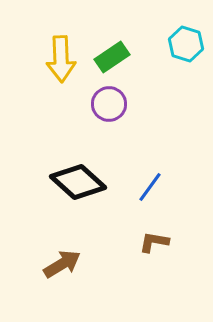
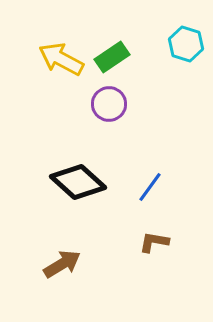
yellow arrow: rotated 120 degrees clockwise
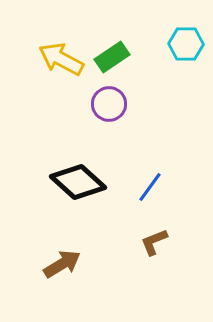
cyan hexagon: rotated 16 degrees counterclockwise
brown L-shape: rotated 32 degrees counterclockwise
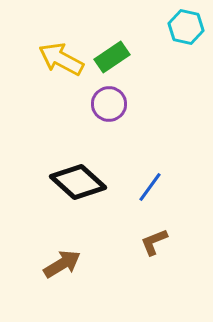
cyan hexagon: moved 17 px up; rotated 12 degrees clockwise
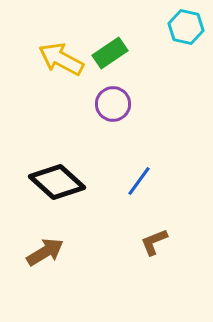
green rectangle: moved 2 px left, 4 px up
purple circle: moved 4 px right
black diamond: moved 21 px left
blue line: moved 11 px left, 6 px up
brown arrow: moved 17 px left, 12 px up
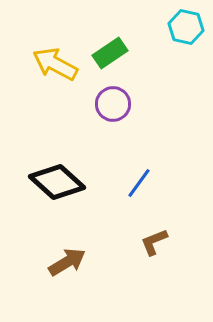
yellow arrow: moved 6 px left, 5 px down
blue line: moved 2 px down
brown arrow: moved 22 px right, 10 px down
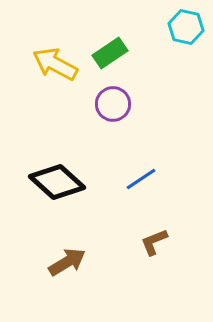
blue line: moved 2 px right, 4 px up; rotated 20 degrees clockwise
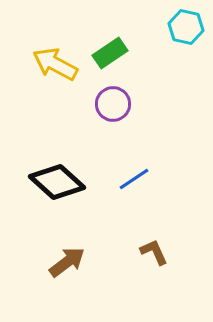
blue line: moved 7 px left
brown L-shape: moved 10 px down; rotated 88 degrees clockwise
brown arrow: rotated 6 degrees counterclockwise
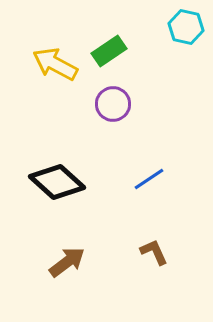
green rectangle: moved 1 px left, 2 px up
blue line: moved 15 px right
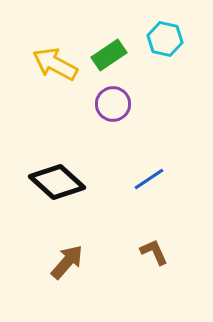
cyan hexagon: moved 21 px left, 12 px down
green rectangle: moved 4 px down
brown arrow: rotated 12 degrees counterclockwise
